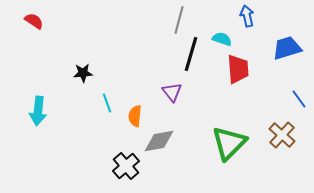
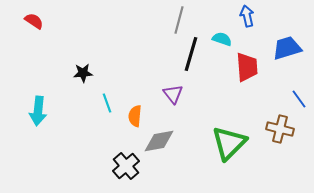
red trapezoid: moved 9 px right, 2 px up
purple triangle: moved 1 px right, 2 px down
brown cross: moved 2 px left, 6 px up; rotated 28 degrees counterclockwise
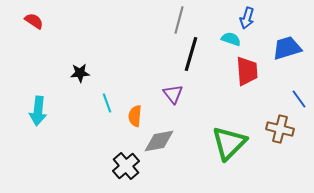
blue arrow: moved 2 px down; rotated 150 degrees counterclockwise
cyan semicircle: moved 9 px right
red trapezoid: moved 4 px down
black star: moved 3 px left
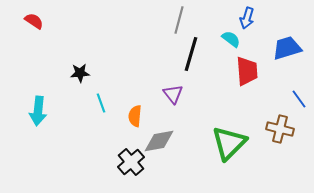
cyan semicircle: rotated 18 degrees clockwise
cyan line: moved 6 px left
black cross: moved 5 px right, 4 px up
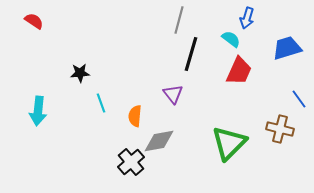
red trapezoid: moved 8 px left; rotated 28 degrees clockwise
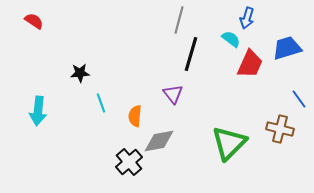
red trapezoid: moved 11 px right, 7 px up
black cross: moved 2 px left
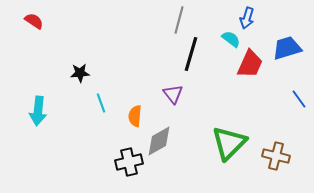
brown cross: moved 4 px left, 27 px down
gray diamond: rotated 20 degrees counterclockwise
black cross: rotated 28 degrees clockwise
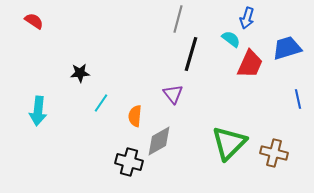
gray line: moved 1 px left, 1 px up
blue line: moved 1 px left; rotated 24 degrees clockwise
cyan line: rotated 54 degrees clockwise
brown cross: moved 2 px left, 3 px up
black cross: rotated 28 degrees clockwise
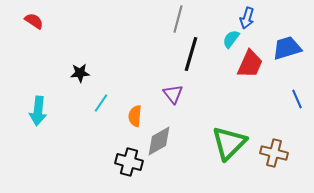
cyan semicircle: rotated 90 degrees counterclockwise
blue line: moved 1 px left; rotated 12 degrees counterclockwise
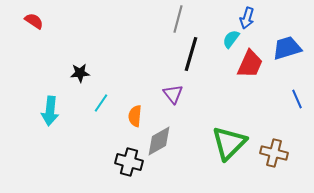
cyan arrow: moved 12 px right
